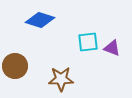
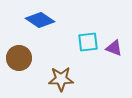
blue diamond: rotated 16 degrees clockwise
purple triangle: moved 2 px right
brown circle: moved 4 px right, 8 px up
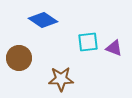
blue diamond: moved 3 px right
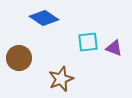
blue diamond: moved 1 px right, 2 px up
brown star: rotated 20 degrees counterclockwise
